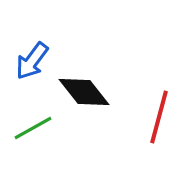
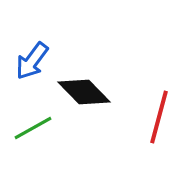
black diamond: rotated 6 degrees counterclockwise
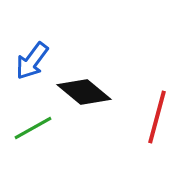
black diamond: rotated 6 degrees counterclockwise
red line: moved 2 px left
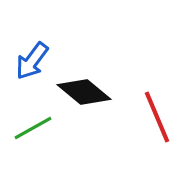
red line: rotated 38 degrees counterclockwise
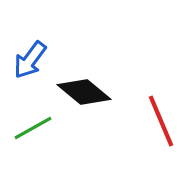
blue arrow: moved 2 px left, 1 px up
red line: moved 4 px right, 4 px down
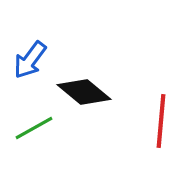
red line: rotated 28 degrees clockwise
green line: moved 1 px right
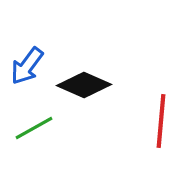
blue arrow: moved 3 px left, 6 px down
black diamond: moved 7 px up; rotated 16 degrees counterclockwise
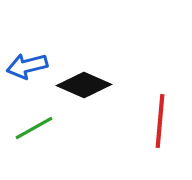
blue arrow: rotated 39 degrees clockwise
red line: moved 1 px left
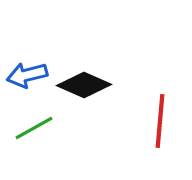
blue arrow: moved 9 px down
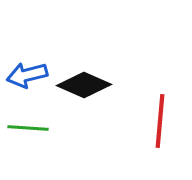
green line: moved 6 px left; rotated 33 degrees clockwise
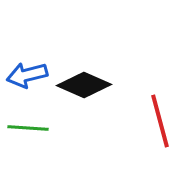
red line: rotated 20 degrees counterclockwise
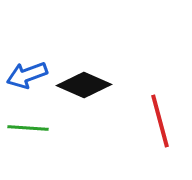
blue arrow: rotated 6 degrees counterclockwise
